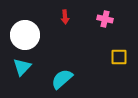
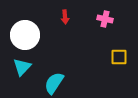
cyan semicircle: moved 8 px left, 4 px down; rotated 15 degrees counterclockwise
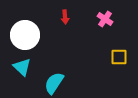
pink cross: rotated 21 degrees clockwise
cyan triangle: rotated 30 degrees counterclockwise
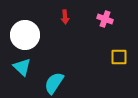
pink cross: rotated 14 degrees counterclockwise
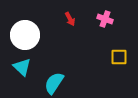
red arrow: moved 5 px right, 2 px down; rotated 24 degrees counterclockwise
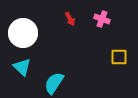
pink cross: moved 3 px left
white circle: moved 2 px left, 2 px up
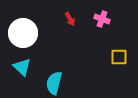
cyan semicircle: rotated 20 degrees counterclockwise
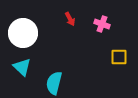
pink cross: moved 5 px down
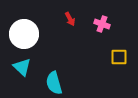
white circle: moved 1 px right, 1 px down
cyan semicircle: rotated 30 degrees counterclockwise
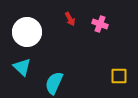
pink cross: moved 2 px left
white circle: moved 3 px right, 2 px up
yellow square: moved 19 px down
cyan semicircle: rotated 40 degrees clockwise
